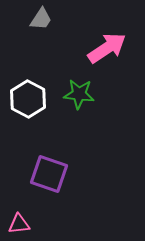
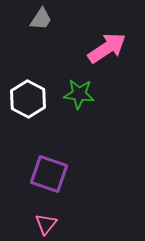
pink triangle: moved 27 px right; rotated 45 degrees counterclockwise
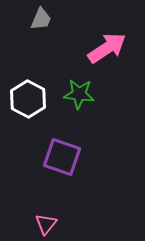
gray trapezoid: rotated 10 degrees counterclockwise
purple square: moved 13 px right, 17 px up
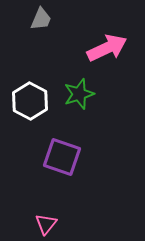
pink arrow: rotated 9 degrees clockwise
green star: rotated 24 degrees counterclockwise
white hexagon: moved 2 px right, 2 px down
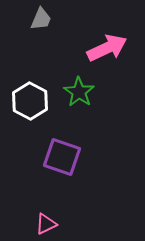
green star: moved 2 px up; rotated 20 degrees counterclockwise
pink triangle: rotated 25 degrees clockwise
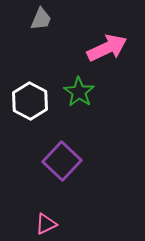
purple square: moved 4 px down; rotated 24 degrees clockwise
